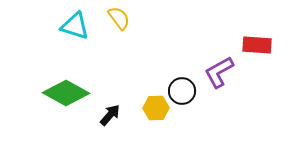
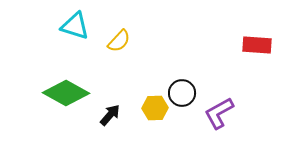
yellow semicircle: moved 23 px down; rotated 80 degrees clockwise
purple L-shape: moved 41 px down
black circle: moved 2 px down
yellow hexagon: moved 1 px left
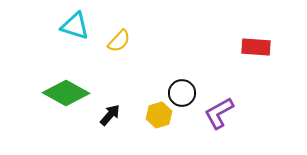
red rectangle: moved 1 px left, 2 px down
yellow hexagon: moved 4 px right, 7 px down; rotated 15 degrees counterclockwise
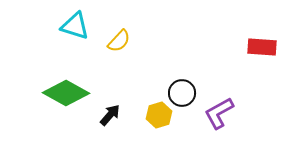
red rectangle: moved 6 px right
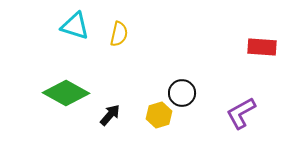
yellow semicircle: moved 7 px up; rotated 30 degrees counterclockwise
purple L-shape: moved 22 px right
